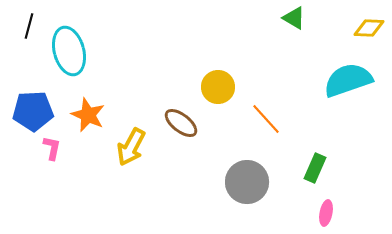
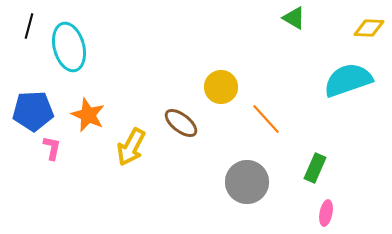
cyan ellipse: moved 4 px up
yellow circle: moved 3 px right
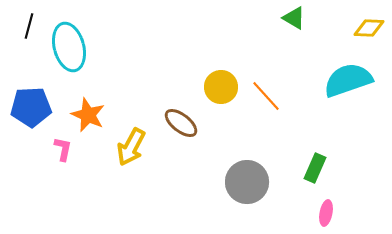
blue pentagon: moved 2 px left, 4 px up
orange line: moved 23 px up
pink L-shape: moved 11 px right, 1 px down
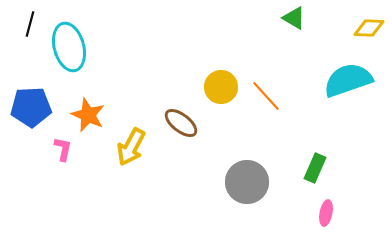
black line: moved 1 px right, 2 px up
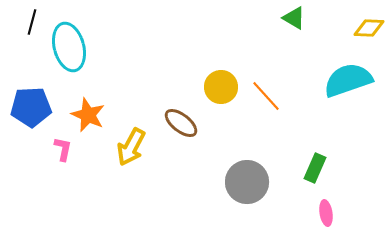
black line: moved 2 px right, 2 px up
pink ellipse: rotated 20 degrees counterclockwise
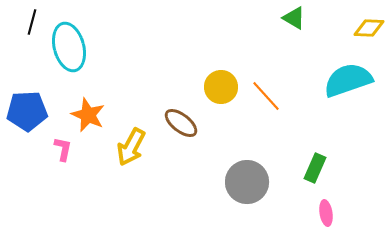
blue pentagon: moved 4 px left, 4 px down
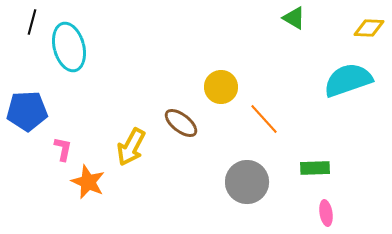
orange line: moved 2 px left, 23 px down
orange star: moved 67 px down
green rectangle: rotated 64 degrees clockwise
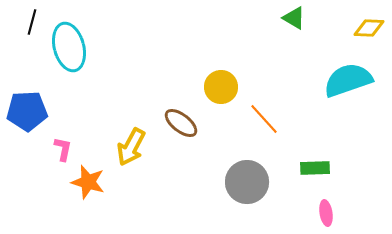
orange star: rotated 8 degrees counterclockwise
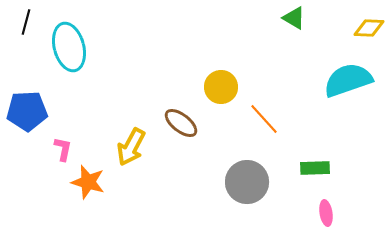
black line: moved 6 px left
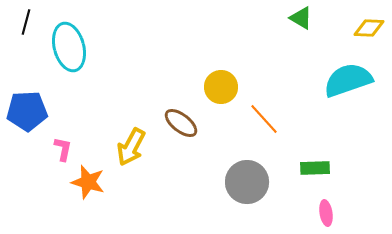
green triangle: moved 7 px right
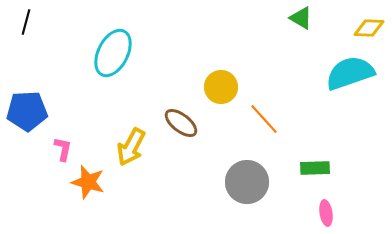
cyan ellipse: moved 44 px right, 6 px down; rotated 42 degrees clockwise
cyan semicircle: moved 2 px right, 7 px up
